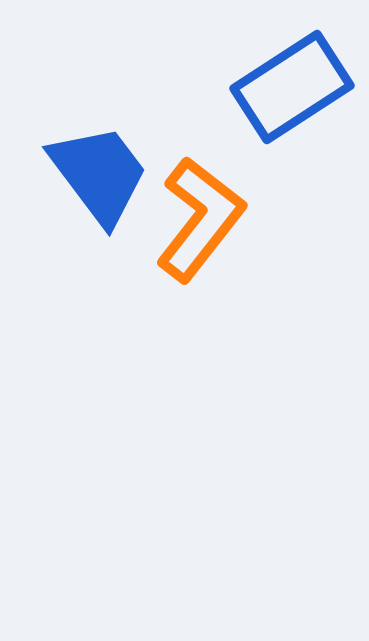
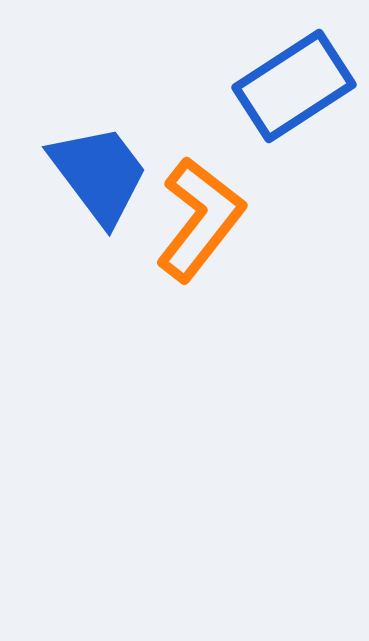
blue rectangle: moved 2 px right, 1 px up
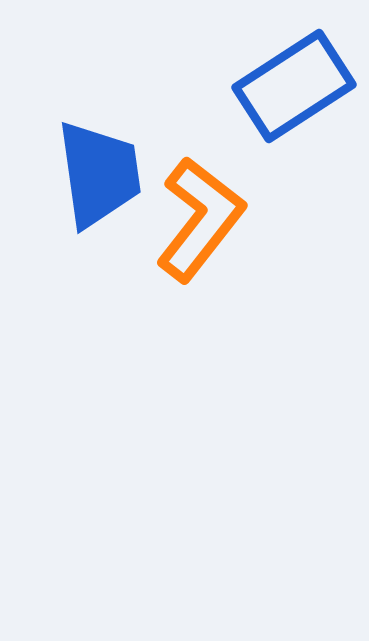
blue trapezoid: rotated 29 degrees clockwise
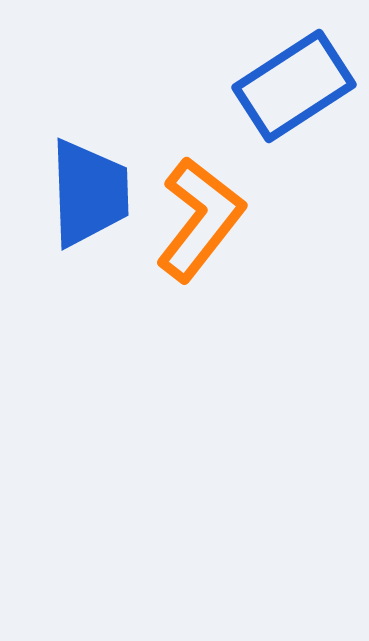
blue trapezoid: moved 10 px left, 19 px down; rotated 6 degrees clockwise
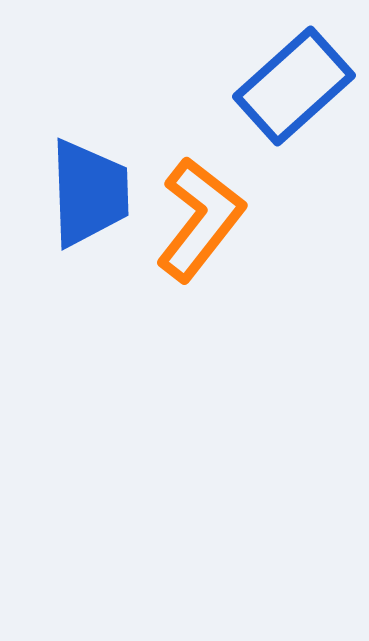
blue rectangle: rotated 9 degrees counterclockwise
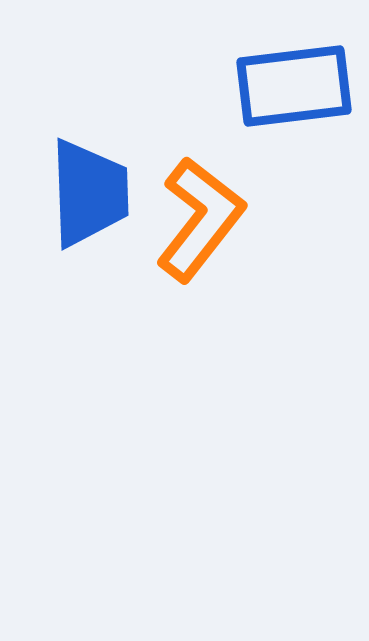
blue rectangle: rotated 35 degrees clockwise
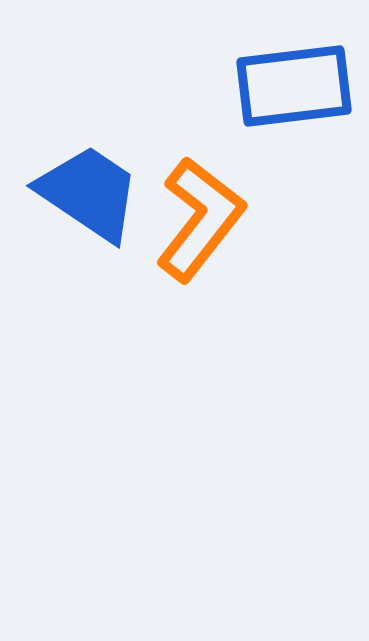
blue trapezoid: rotated 54 degrees counterclockwise
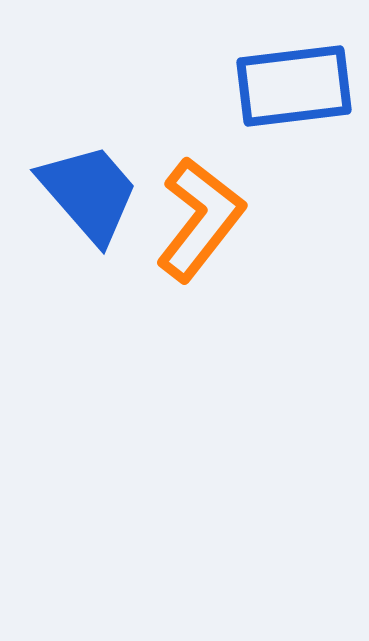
blue trapezoid: rotated 15 degrees clockwise
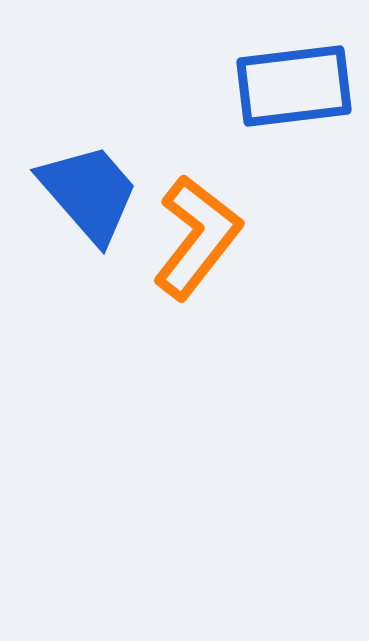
orange L-shape: moved 3 px left, 18 px down
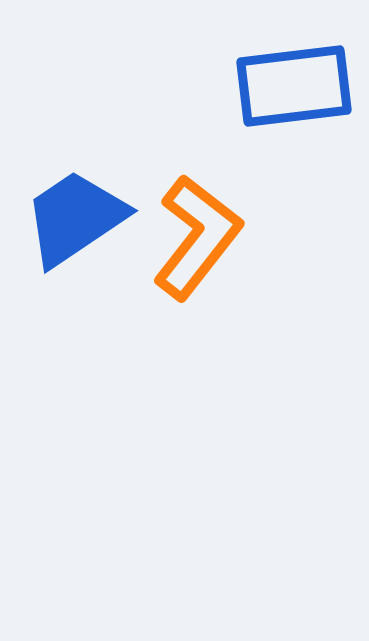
blue trapezoid: moved 14 px left, 25 px down; rotated 83 degrees counterclockwise
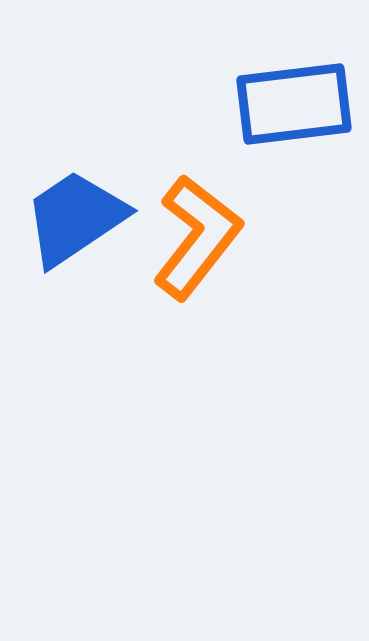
blue rectangle: moved 18 px down
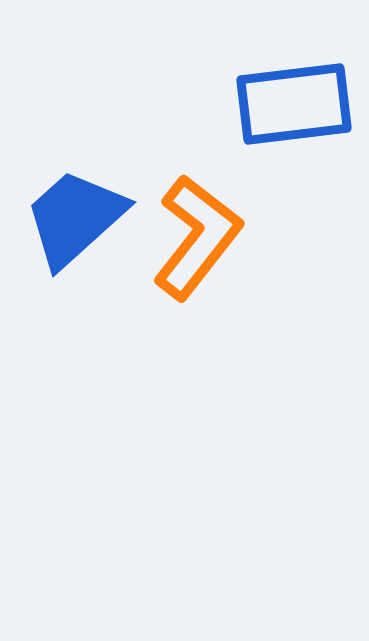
blue trapezoid: rotated 8 degrees counterclockwise
